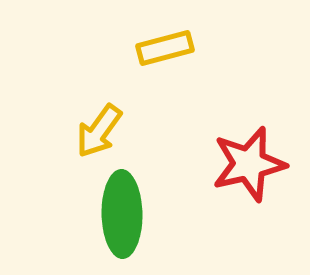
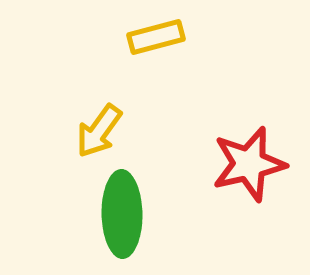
yellow rectangle: moved 9 px left, 11 px up
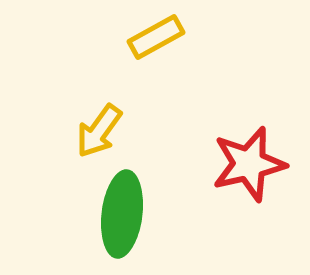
yellow rectangle: rotated 14 degrees counterclockwise
green ellipse: rotated 8 degrees clockwise
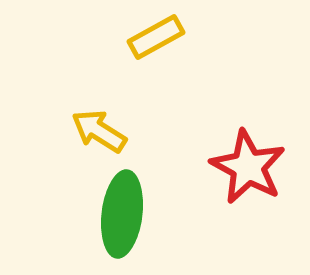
yellow arrow: rotated 86 degrees clockwise
red star: moved 1 px left, 3 px down; rotated 30 degrees counterclockwise
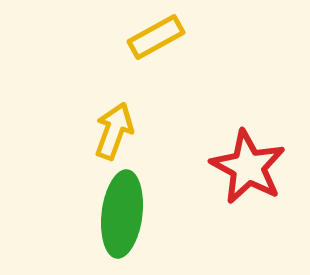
yellow arrow: moved 15 px right; rotated 78 degrees clockwise
